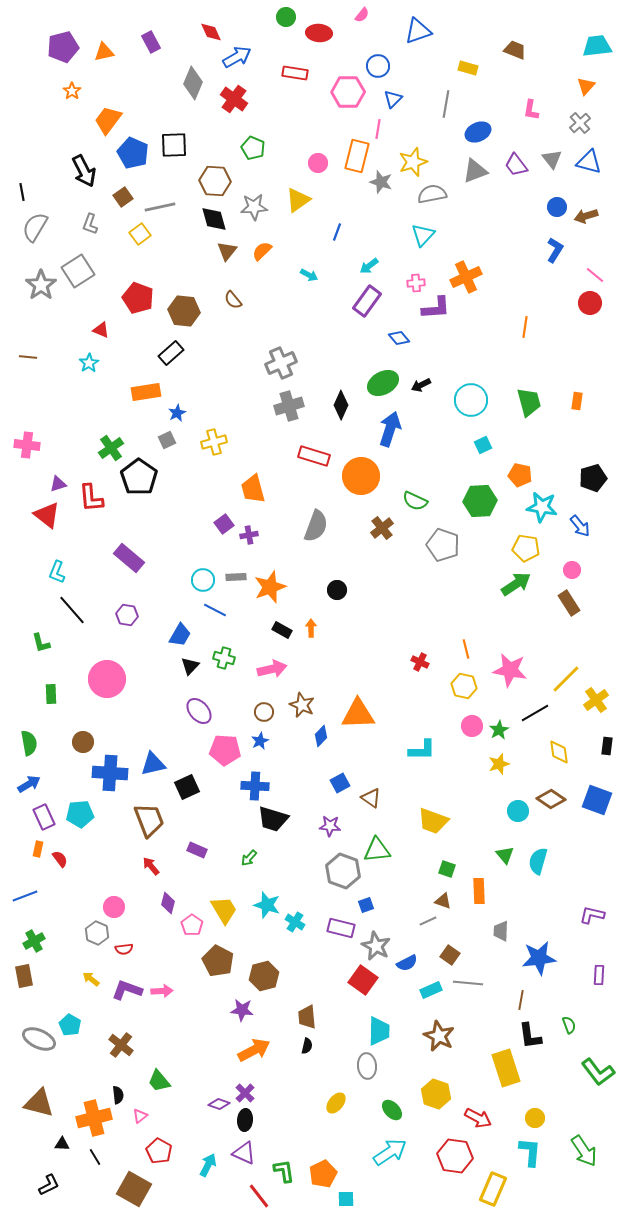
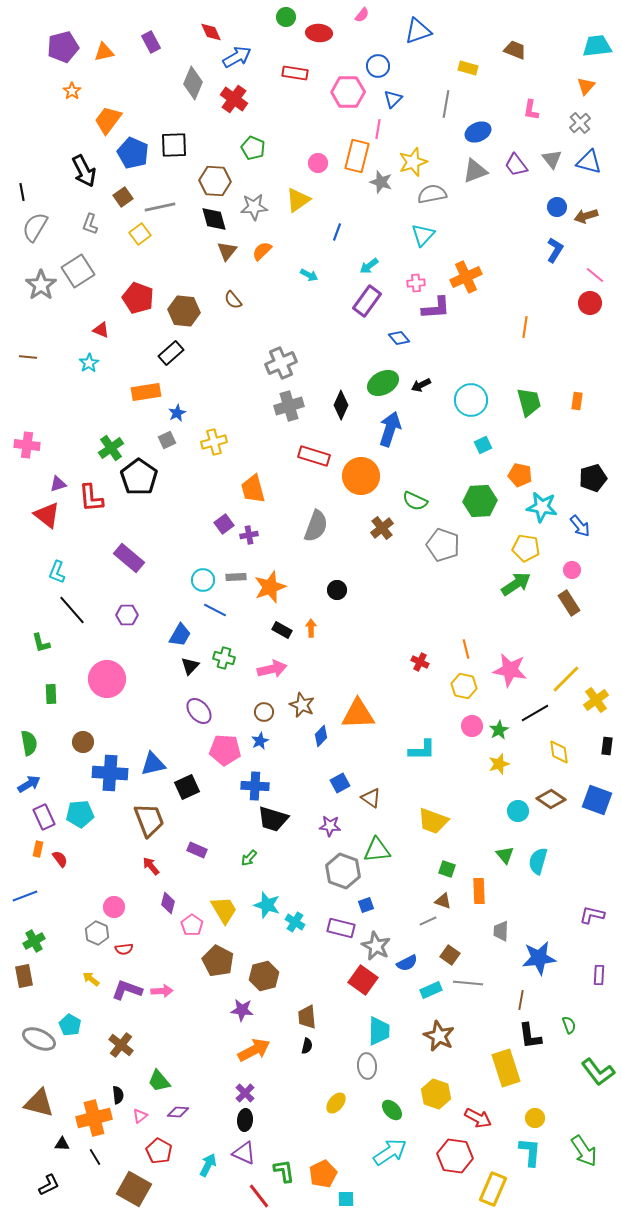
purple hexagon at (127, 615): rotated 10 degrees counterclockwise
purple diamond at (219, 1104): moved 41 px left, 8 px down; rotated 15 degrees counterclockwise
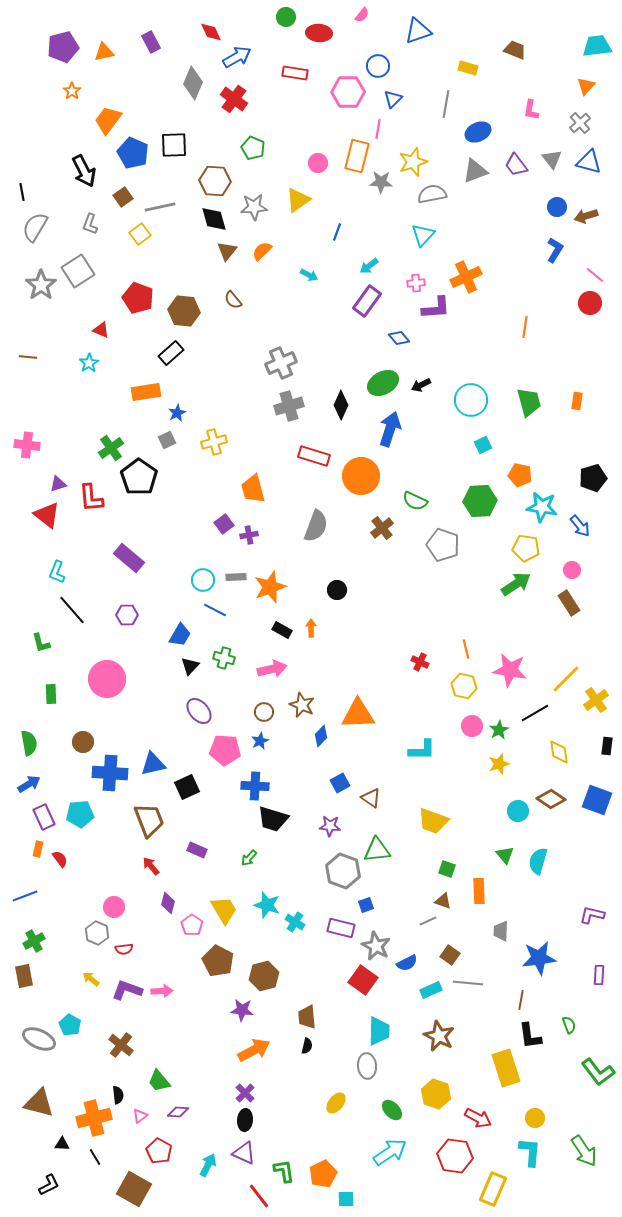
gray star at (381, 182): rotated 15 degrees counterclockwise
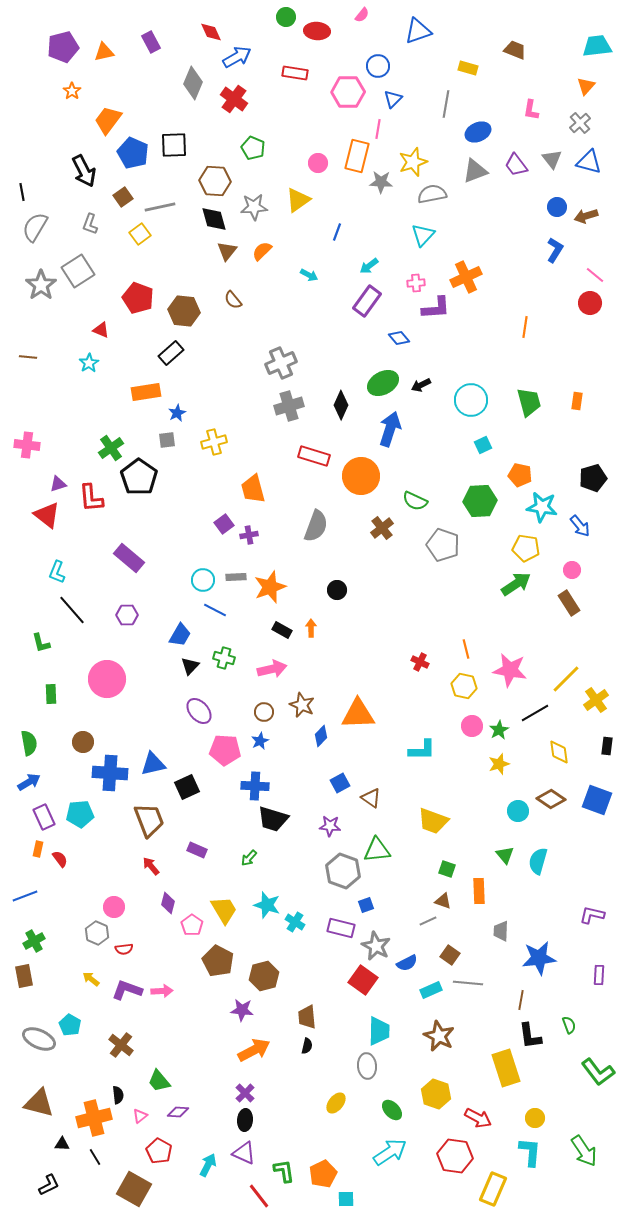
red ellipse at (319, 33): moved 2 px left, 2 px up
gray square at (167, 440): rotated 18 degrees clockwise
blue arrow at (29, 784): moved 2 px up
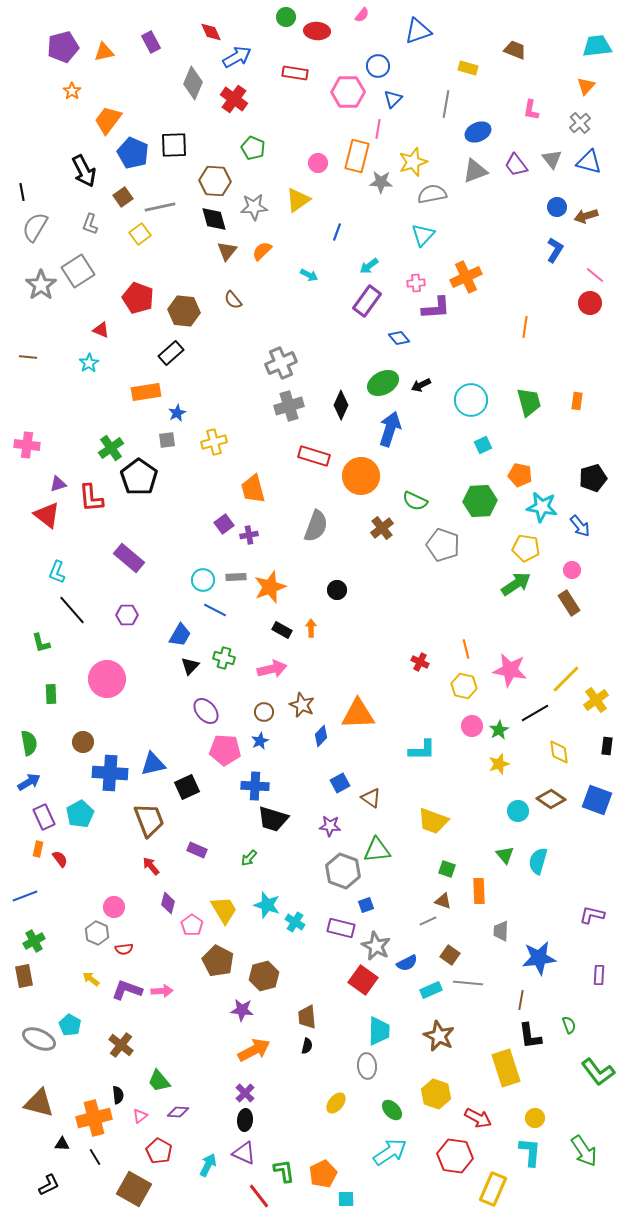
purple ellipse at (199, 711): moved 7 px right
cyan pentagon at (80, 814): rotated 24 degrees counterclockwise
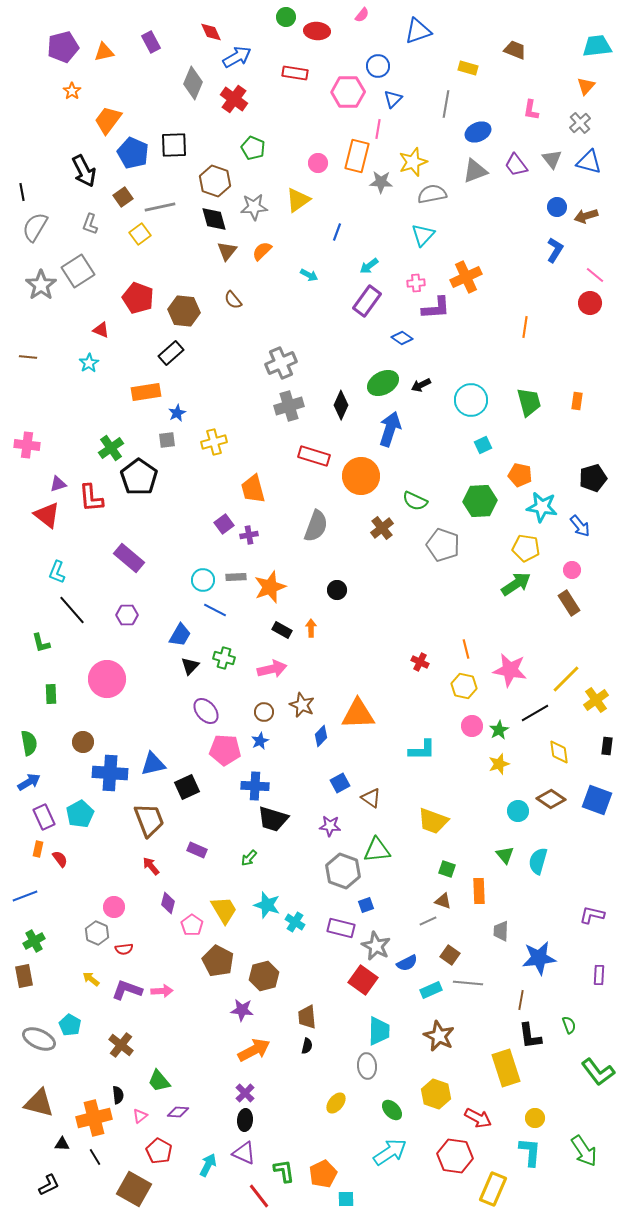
brown hexagon at (215, 181): rotated 16 degrees clockwise
blue diamond at (399, 338): moved 3 px right; rotated 15 degrees counterclockwise
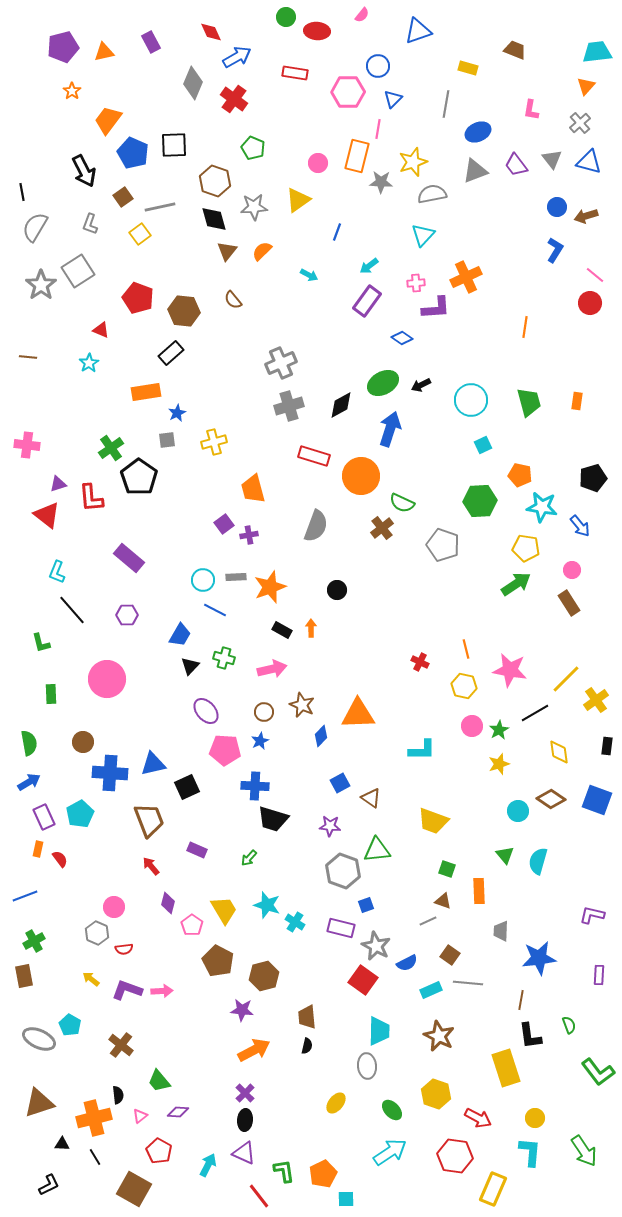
cyan trapezoid at (597, 46): moved 6 px down
black diamond at (341, 405): rotated 36 degrees clockwise
green semicircle at (415, 501): moved 13 px left, 2 px down
brown triangle at (39, 1103): rotated 32 degrees counterclockwise
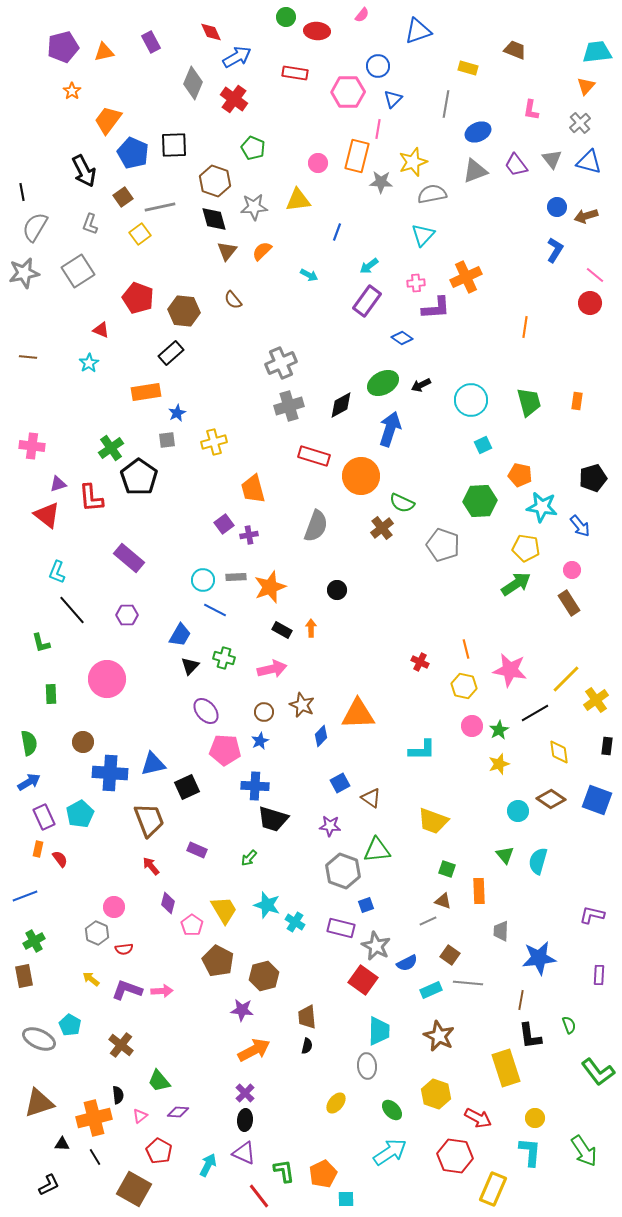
yellow triangle at (298, 200): rotated 28 degrees clockwise
gray star at (41, 285): moved 17 px left, 12 px up; rotated 24 degrees clockwise
pink cross at (27, 445): moved 5 px right, 1 px down
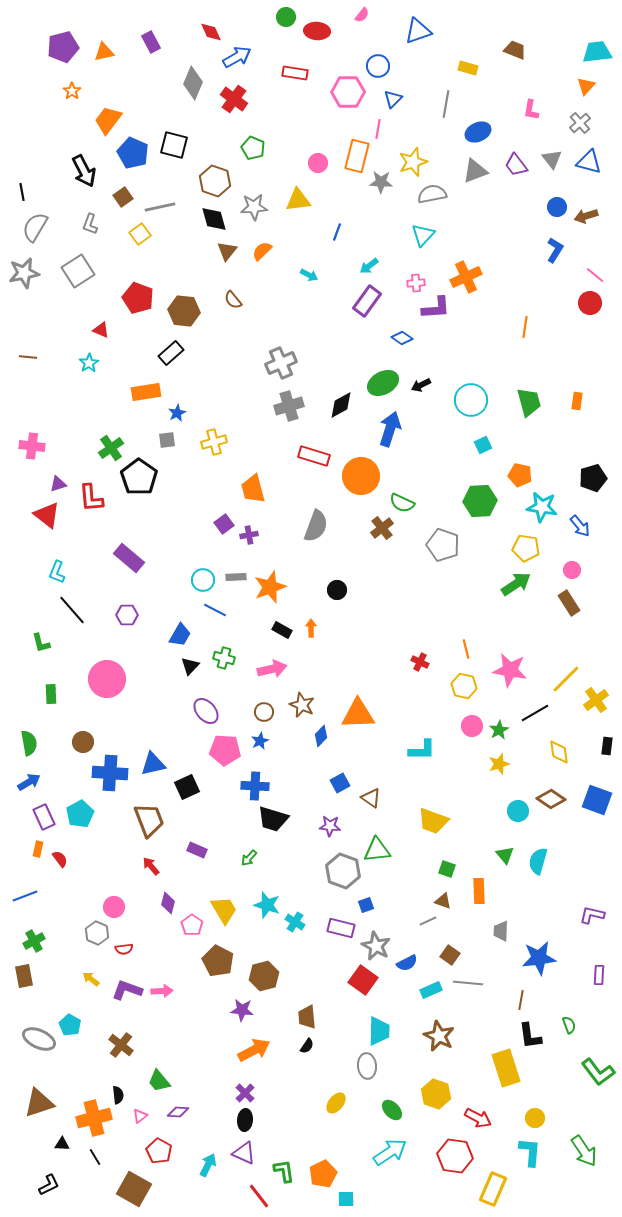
black square at (174, 145): rotated 16 degrees clockwise
black semicircle at (307, 1046): rotated 21 degrees clockwise
